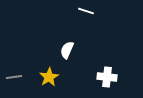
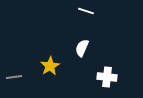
white semicircle: moved 15 px right, 2 px up
yellow star: moved 1 px right, 11 px up
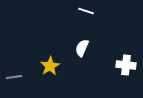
white cross: moved 19 px right, 12 px up
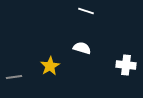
white semicircle: rotated 84 degrees clockwise
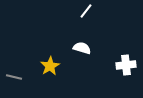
white line: rotated 70 degrees counterclockwise
white cross: rotated 12 degrees counterclockwise
gray line: rotated 21 degrees clockwise
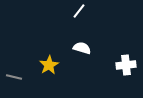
white line: moved 7 px left
yellow star: moved 1 px left, 1 px up
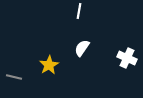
white line: rotated 28 degrees counterclockwise
white semicircle: rotated 72 degrees counterclockwise
white cross: moved 1 px right, 7 px up; rotated 30 degrees clockwise
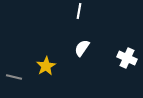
yellow star: moved 3 px left, 1 px down
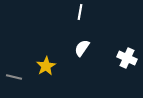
white line: moved 1 px right, 1 px down
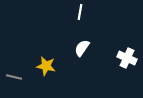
yellow star: rotated 30 degrees counterclockwise
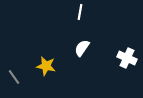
gray line: rotated 42 degrees clockwise
